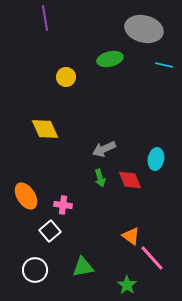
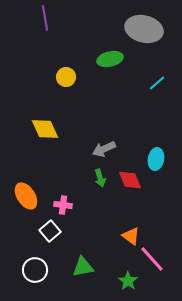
cyan line: moved 7 px left, 18 px down; rotated 54 degrees counterclockwise
pink line: moved 1 px down
green star: moved 1 px right, 4 px up
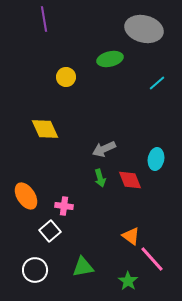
purple line: moved 1 px left, 1 px down
pink cross: moved 1 px right, 1 px down
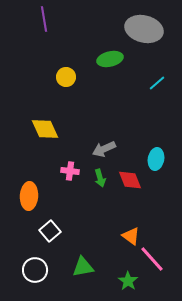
orange ellipse: moved 3 px right; rotated 36 degrees clockwise
pink cross: moved 6 px right, 35 px up
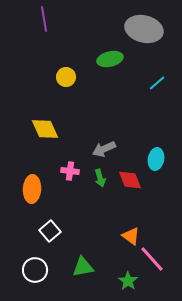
orange ellipse: moved 3 px right, 7 px up
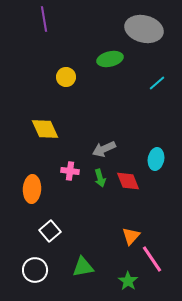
red diamond: moved 2 px left, 1 px down
orange triangle: rotated 36 degrees clockwise
pink line: rotated 8 degrees clockwise
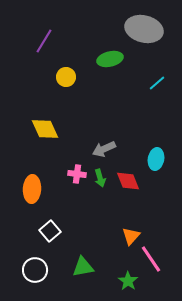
purple line: moved 22 px down; rotated 40 degrees clockwise
pink cross: moved 7 px right, 3 px down
pink line: moved 1 px left
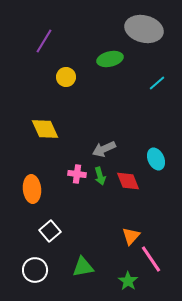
cyan ellipse: rotated 35 degrees counterclockwise
green arrow: moved 2 px up
orange ellipse: rotated 8 degrees counterclockwise
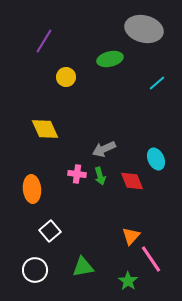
red diamond: moved 4 px right
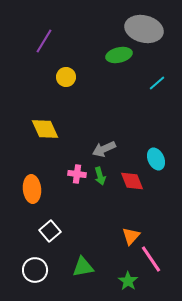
green ellipse: moved 9 px right, 4 px up
